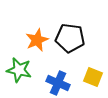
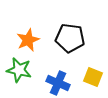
orange star: moved 9 px left
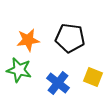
orange star: rotated 15 degrees clockwise
blue cross: rotated 15 degrees clockwise
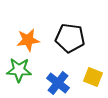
green star: rotated 10 degrees counterclockwise
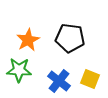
orange star: rotated 20 degrees counterclockwise
yellow square: moved 3 px left, 2 px down
blue cross: moved 1 px right, 2 px up
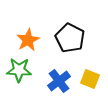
black pentagon: rotated 20 degrees clockwise
blue cross: rotated 15 degrees clockwise
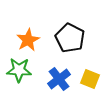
blue cross: moved 2 px up
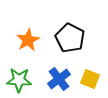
green star: moved 10 px down
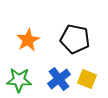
black pentagon: moved 5 px right, 1 px down; rotated 16 degrees counterclockwise
yellow square: moved 3 px left
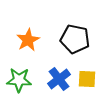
yellow square: rotated 18 degrees counterclockwise
